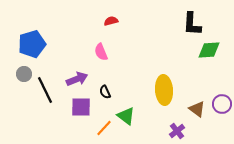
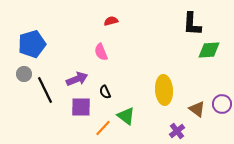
orange line: moved 1 px left
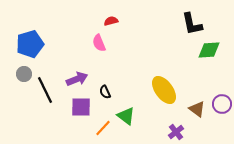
black L-shape: rotated 15 degrees counterclockwise
blue pentagon: moved 2 px left
pink semicircle: moved 2 px left, 9 px up
yellow ellipse: rotated 32 degrees counterclockwise
purple cross: moved 1 px left, 1 px down
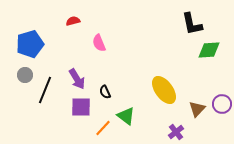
red semicircle: moved 38 px left
gray circle: moved 1 px right, 1 px down
purple arrow: rotated 80 degrees clockwise
black line: rotated 48 degrees clockwise
brown triangle: rotated 36 degrees clockwise
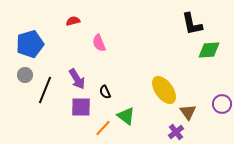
brown triangle: moved 9 px left, 3 px down; rotated 18 degrees counterclockwise
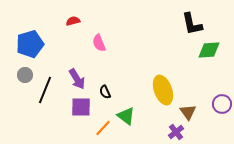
yellow ellipse: moved 1 px left; rotated 16 degrees clockwise
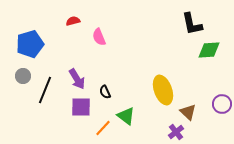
pink semicircle: moved 6 px up
gray circle: moved 2 px left, 1 px down
brown triangle: rotated 12 degrees counterclockwise
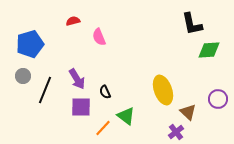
purple circle: moved 4 px left, 5 px up
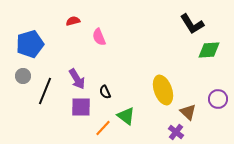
black L-shape: rotated 20 degrees counterclockwise
black line: moved 1 px down
purple cross: rotated 14 degrees counterclockwise
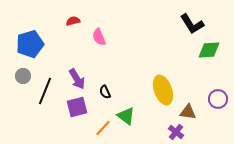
purple square: moved 4 px left; rotated 15 degrees counterclockwise
brown triangle: rotated 36 degrees counterclockwise
